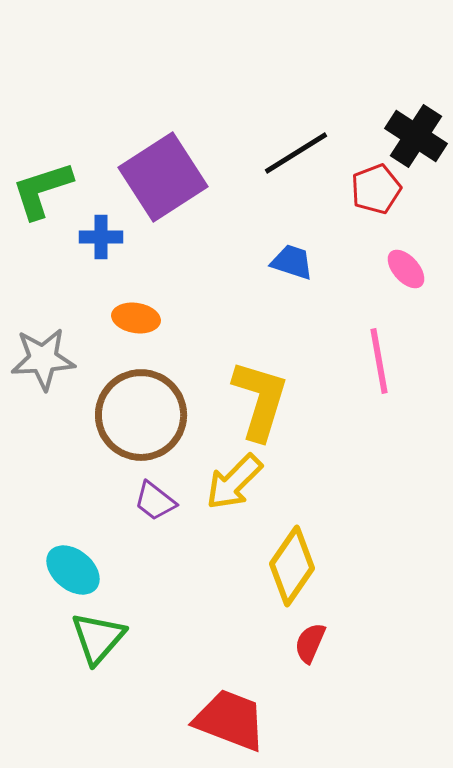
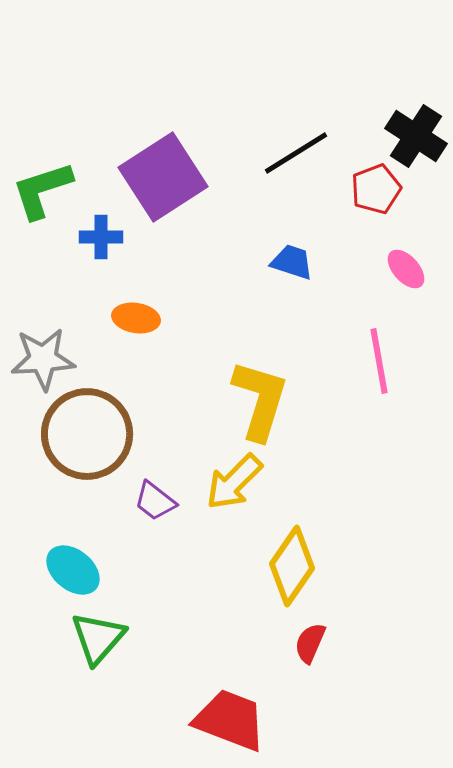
brown circle: moved 54 px left, 19 px down
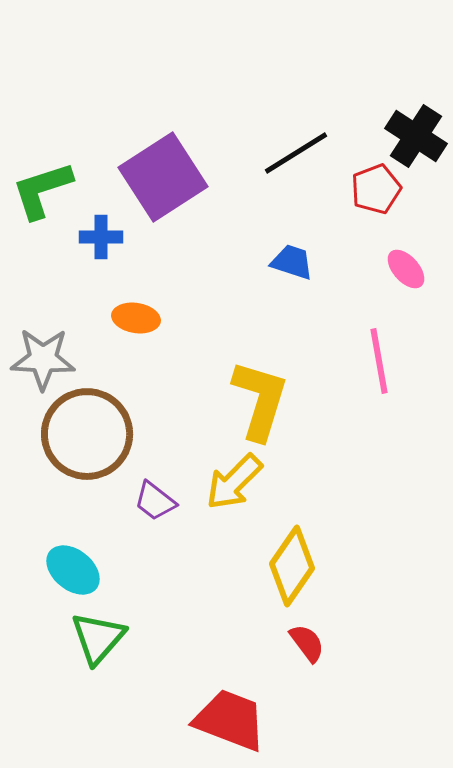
gray star: rotated 6 degrees clockwise
red semicircle: moved 3 px left; rotated 120 degrees clockwise
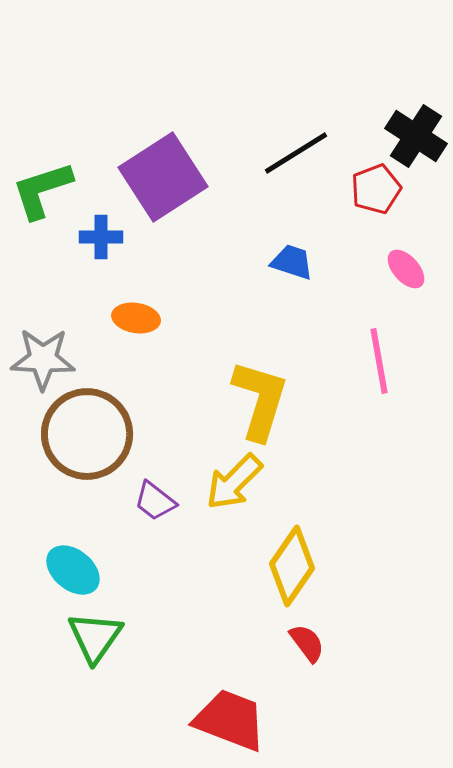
green triangle: moved 3 px left, 1 px up; rotated 6 degrees counterclockwise
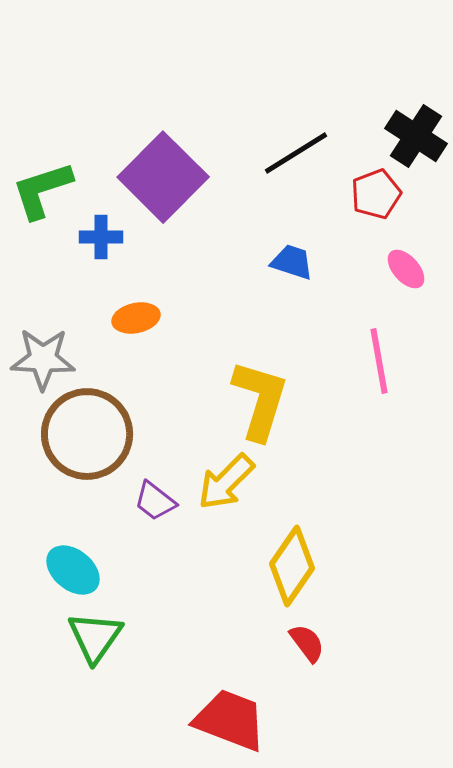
purple square: rotated 12 degrees counterclockwise
red pentagon: moved 5 px down
orange ellipse: rotated 21 degrees counterclockwise
yellow arrow: moved 8 px left
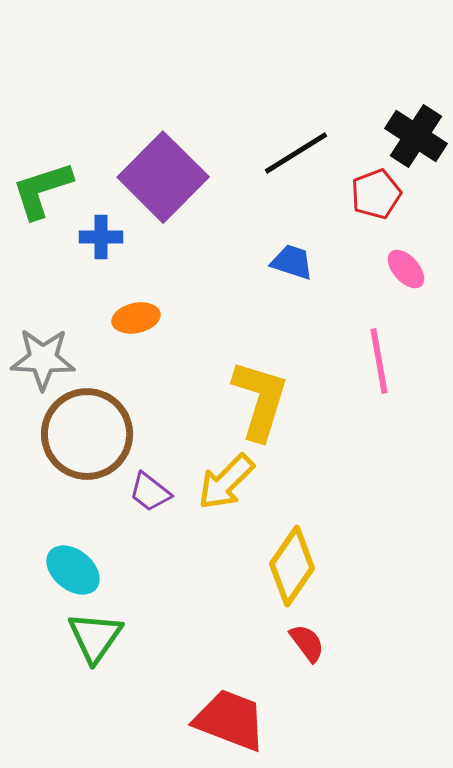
purple trapezoid: moved 5 px left, 9 px up
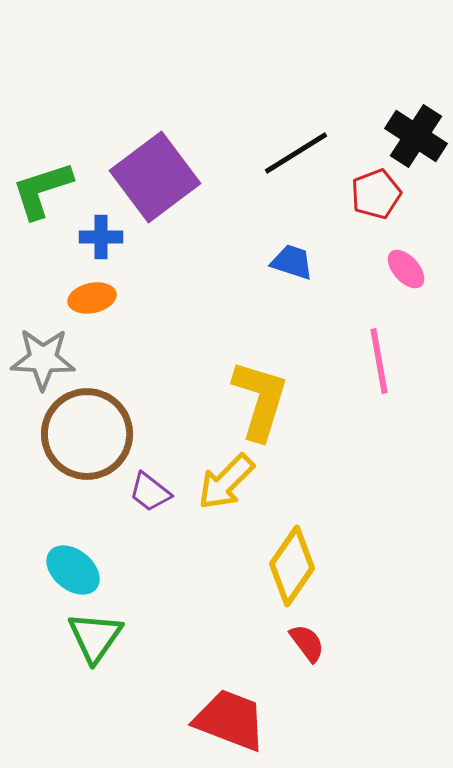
purple square: moved 8 px left; rotated 8 degrees clockwise
orange ellipse: moved 44 px left, 20 px up
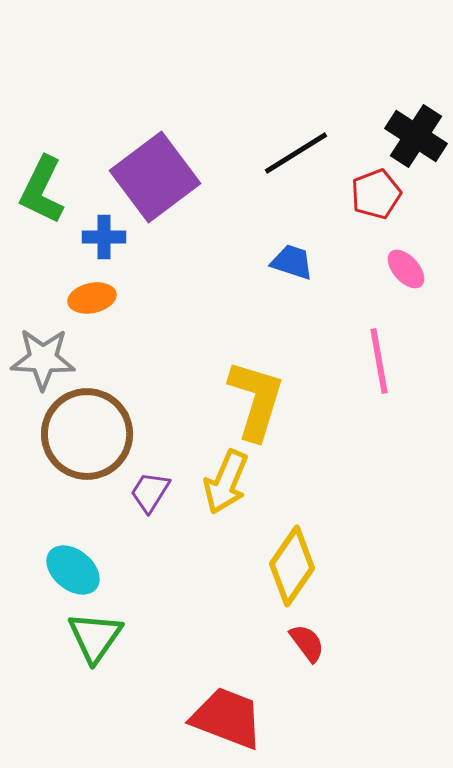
green L-shape: rotated 46 degrees counterclockwise
blue cross: moved 3 px right
yellow L-shape: moved 4 px left
yellow arrow: rotated 22 degrees counterclockwise
purple trapezoid: rotated 84 degrees clockwise
red trapezoid: moved 3 px left, 2 px up
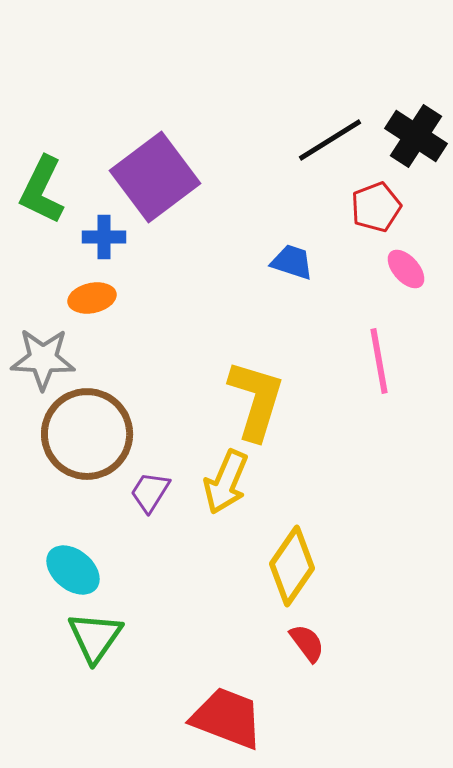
black line: moved 34 px right, 13 px up
red pentagon: moved 13 px down
